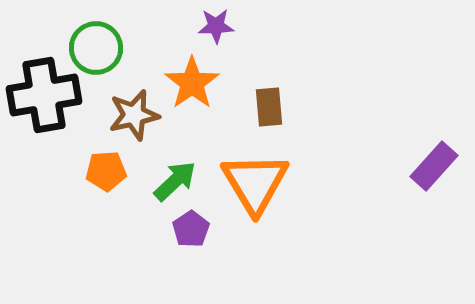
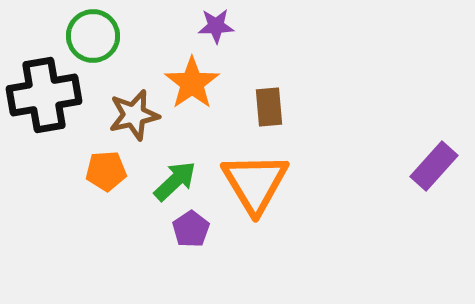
green circle: moved 3 px left, 12 px up
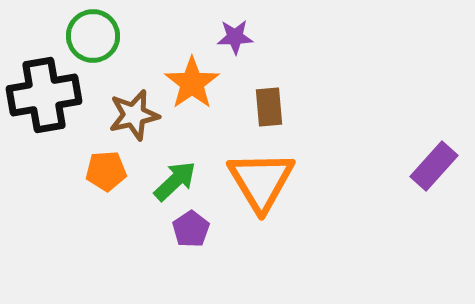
purple star: moved 19 px right, 11 px down
orange triangle: moved 6 px right, 2 px up
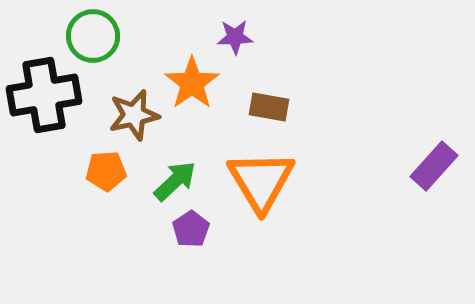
brown rectangle: rotated 75 degrees counterclockwise
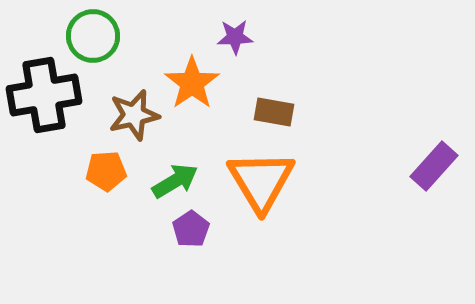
brown rectangle: moved 5 px right, 5 px down
green arrow: rotated 12 degrees clockwise
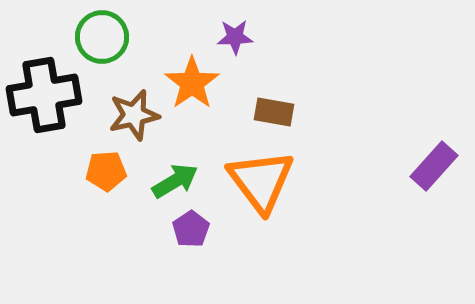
green circle: moved 9 px right, 1 px down
orange triangle: rotated 6 degrees counterclockwise
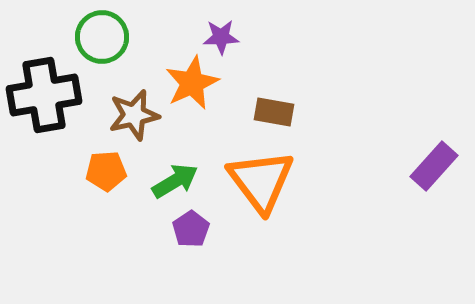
purple star: moved 14 px left
orange star: rotated 10 degrees clockwise
